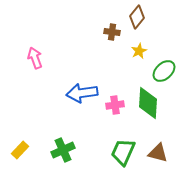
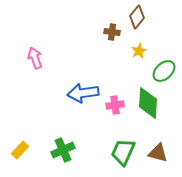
blue arrow: moved 1 px right
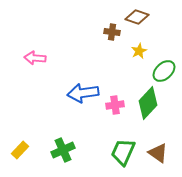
brown diamond: rotated 70 degrees clockwise
pink arrow: rotated 65 degrees counterclockwise
green diamond: rotated 40 degrees clockwise
brown triangle: rotated 20 degrees clockwise
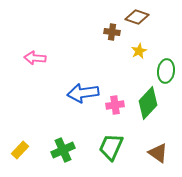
green ellipse: moved 2 px right; rotated 40 degrees counterclockwise
green trapezoid: moved 12 px left, 5 px up
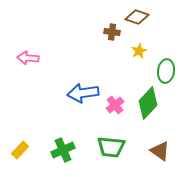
pink arrow: moved 7 px left
pink cross: rotated 30 degrees counterclockwise
green trapezoid: rotated 108 degrees counterclockwise
brown triangle: moved 2 px right, 2 px up
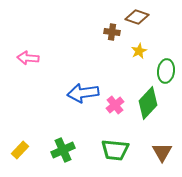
green trapezoid: moved 4 px right, 3 px down
brown triangle: moved 2 px right, 1 px down; rotated 25 degrees clockwise
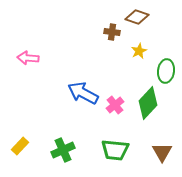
blue arrow: rotated 36 degrees clockwise
yellow rectangle: moved 4 px up
